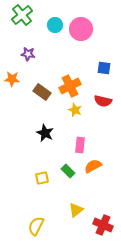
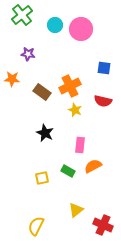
green rectangle: rotated 16 degrees counterclockwise
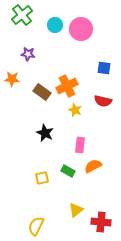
orange cross: moved 3 px left
red cross: moved 2 px left, 3 px up; rotated 18 degrees counterclockwise
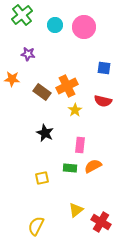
pink circle: moved 3 px right, 2 px up
yellow star: rotated 16 degrees clockwise
green rectangle: moved 2 px right, 3 px up; rotated 24 degrees counterclockwise
red cross: rotated 24 degrees clockwise
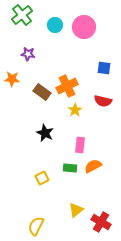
yellow square: rotated 16 degrees counterclockwise
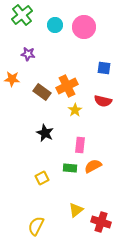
red cross: rotated 12 degrees counterclockwise
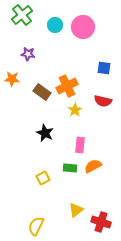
pink circle: moved 1 px left
yellow square: moved 1 px right
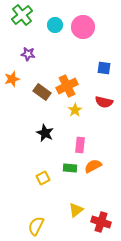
orange star: rotated 21 degrees counterclockwise
red semicircle: moved 1 px right, 1 px down
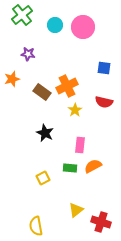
yellow semicircle: rotated 36 degrees counterclockwise
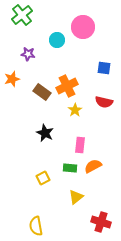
cyan circle: moved 2 px right, 15 px down
yellow triangle: moved 13 px up
